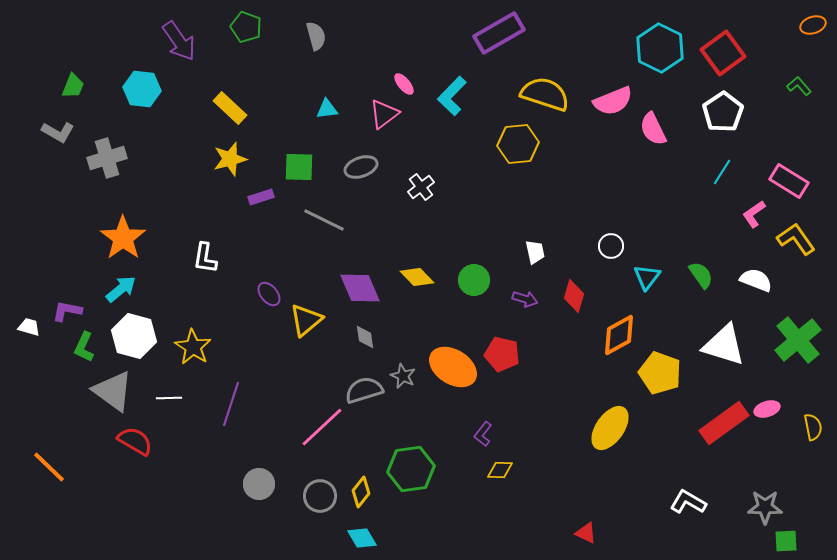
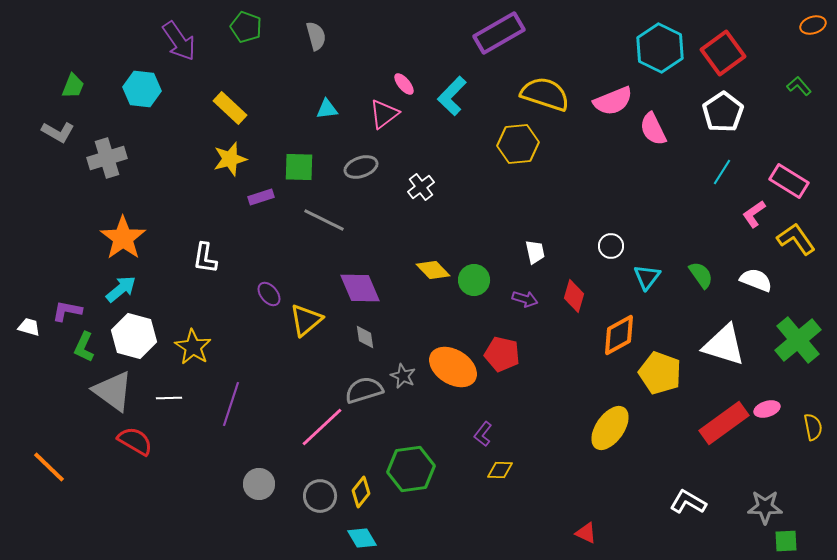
yellow diamond at (417, 277): moved 16 px right, 7 px up
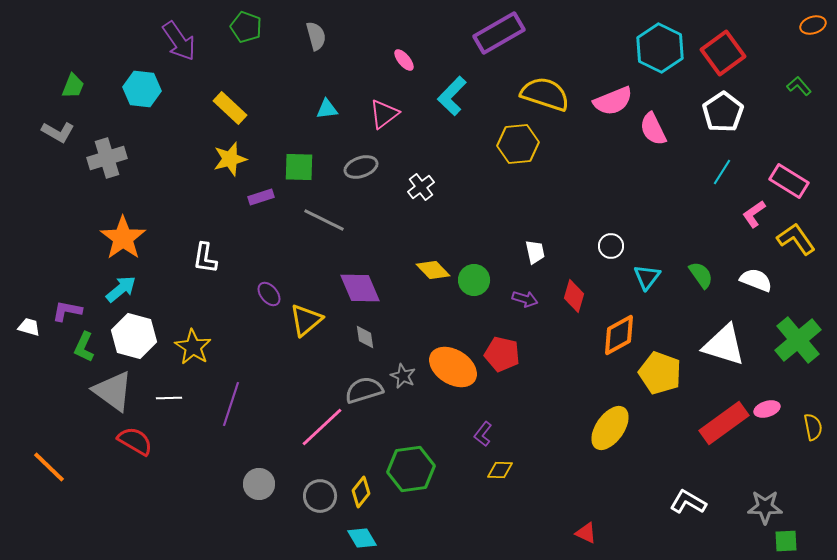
pink ellipse at (404, 84): moved 24 px up
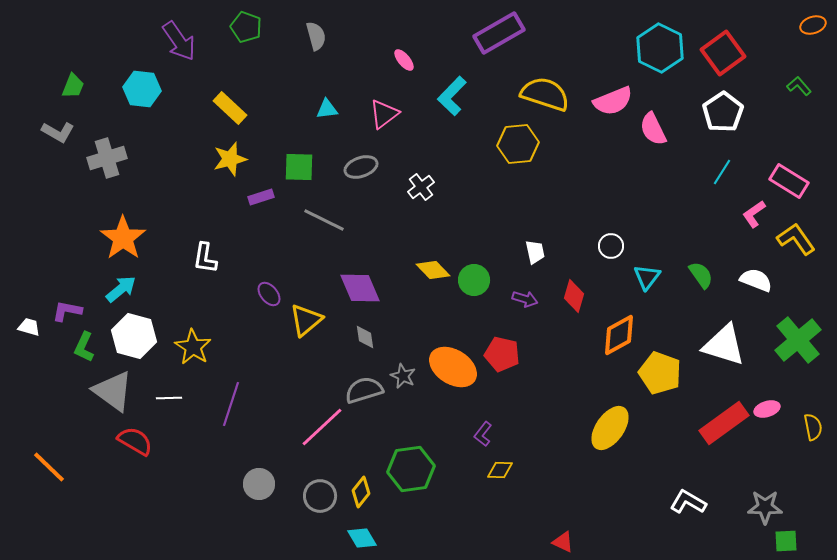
red triangle at (586, 533): moved 23 px left, 9 px down
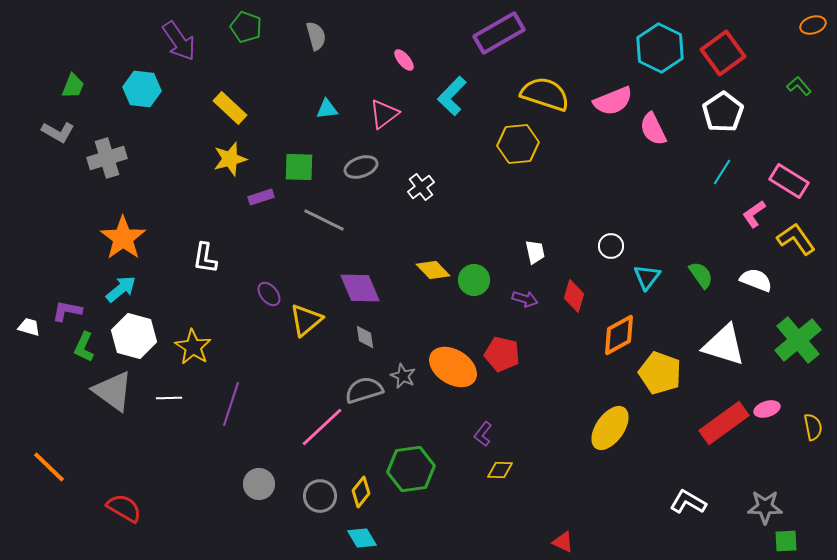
red semicircle at (135, 441): moved 11 px left, 67 px down
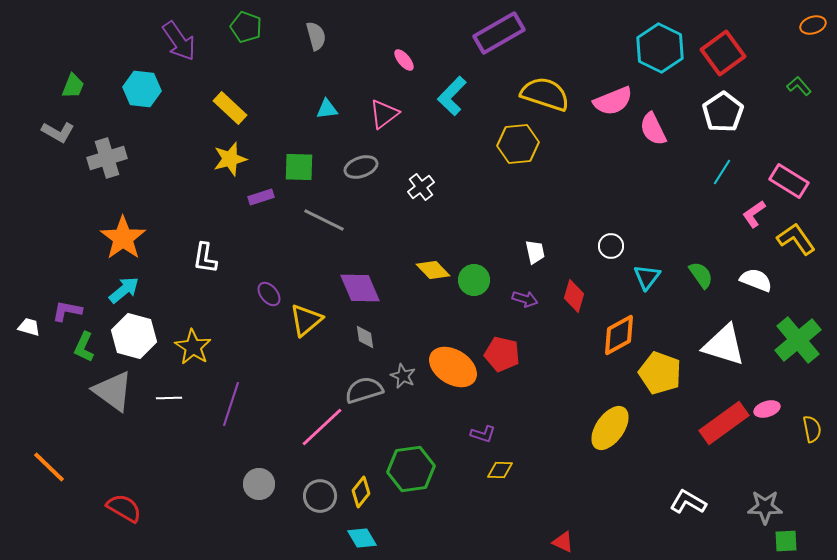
cyan arrow at (121, 289): moved 3 px right, 1 px down
yellow semicircle at (813, 427): moved 1 px left, 2 px down
purple L-shape at (483, 434): rotated 110 degrees counterclockwise
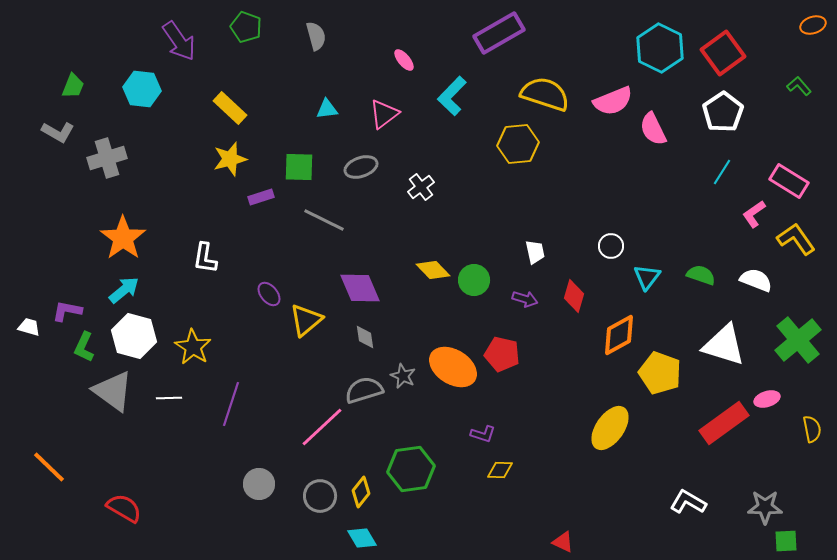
green semicircle at (701, 275): rotated 36 degrees counterclockwise
pink ellipse at (767, 409): moved 10 px up
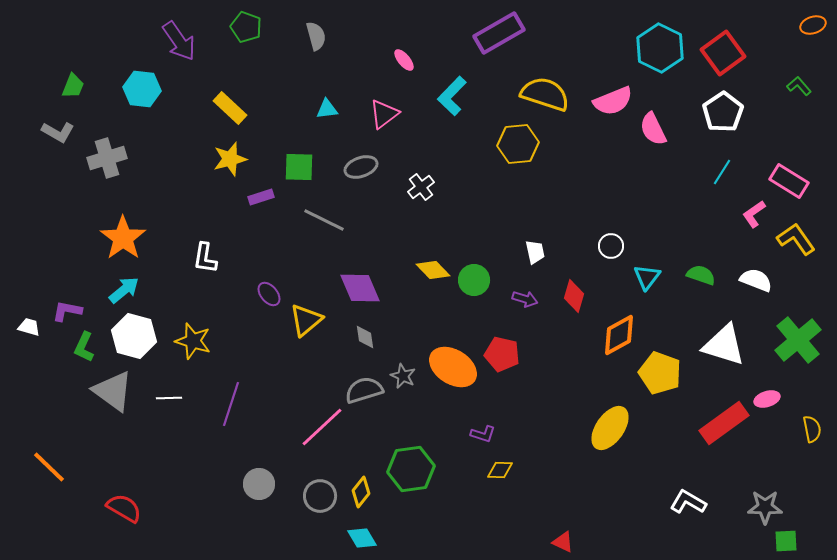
yellow star at (193, 347): moved 6 px up; rotated 15 degrees counterclockwise
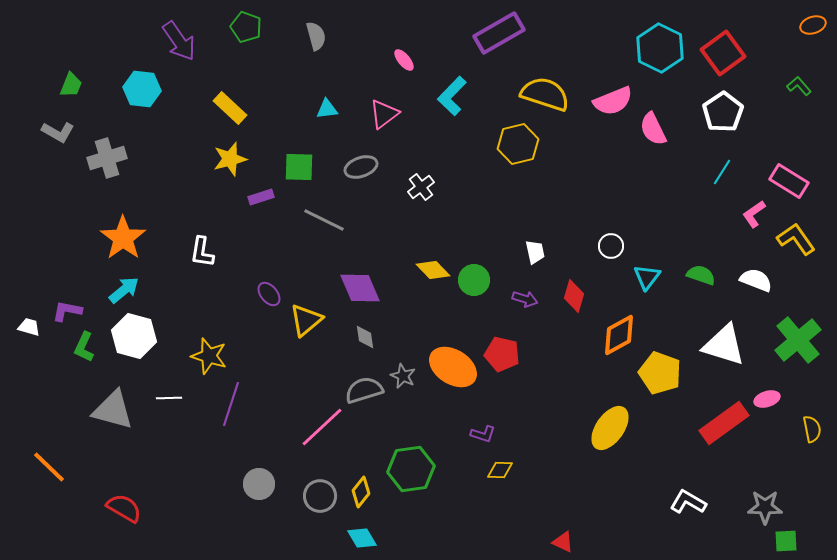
green trapezoid at (73, 86): moved 2 px left, 1 px up
yellow hexagon at (518, 144): rotated 9 degrees counterclockwise
white L-shape at (205, 258): moved 3 px left, 6 px up
yellow star at (193, 341): moved 16 px right, 15 px down
gray triangle at (113, 391): moved 19 px down; rotated 21 degrees counterclockwise
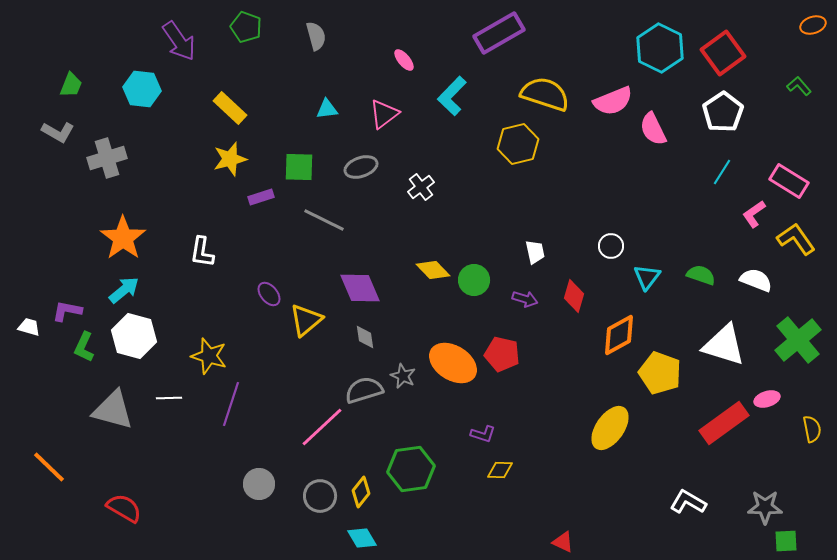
orange ellipse at (453, 367): moved 4 px up
